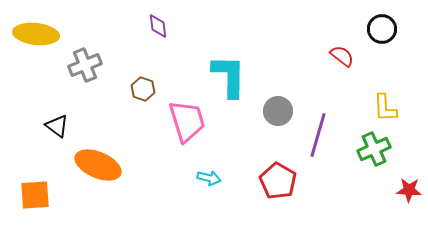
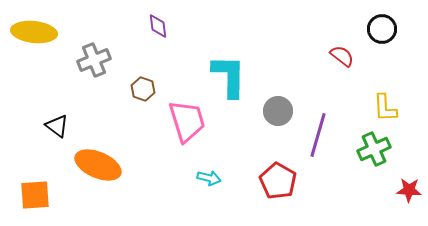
yellow ellipse: moved 2 px left, 2 px up
gray cross: moved 9 px right, 5 px up
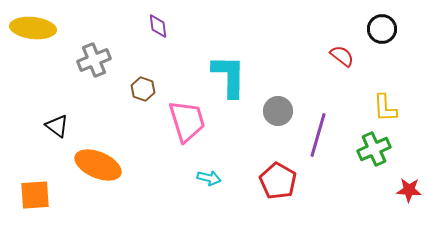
yellow ellipse: moved 1 px left, 4 px up
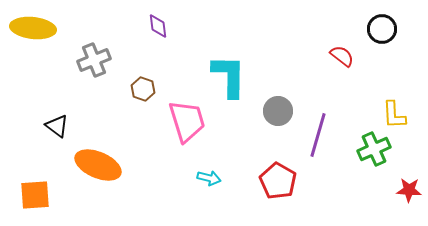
yellow L-shape: moved 9 px right, 7 px down
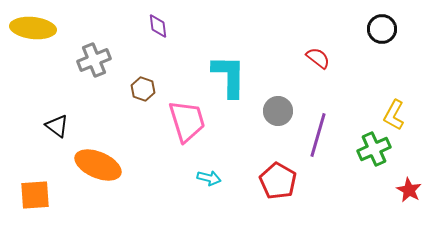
red semicircle: moved 24 px left, 2 px down
yellow L-shape: rotated 32 degrees clockwise
red star: rotated 25 degrees clockwise
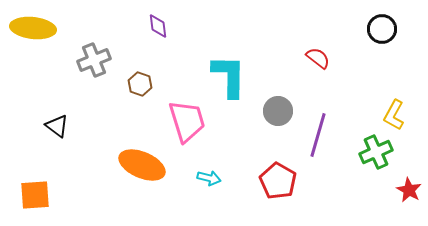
brown hexagon: moved 3 px left, 5 px up
green cross: moved 2 px right, 3 px down
orange ellipse: moved 44 px right
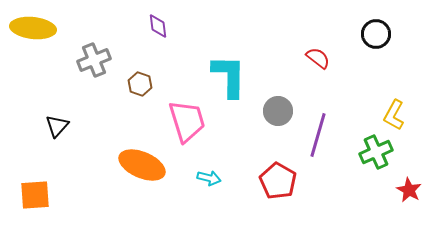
black circle: moved 6 px left, 5 px down
black triangle: rotated 35 degrees clockwise
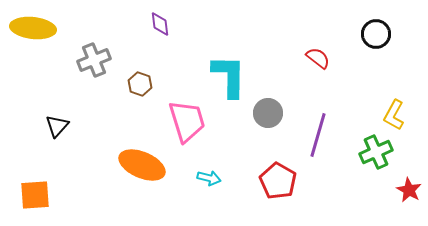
purple diamond: moved 2 px right, 2 px up
gray circle: moved 10 px left, 2 px down
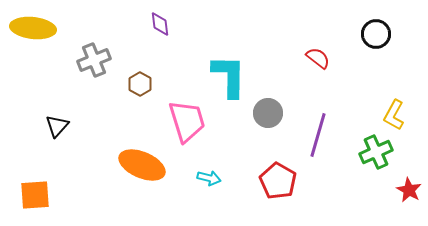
brown hexagon: rotated 10 degrees clockwise
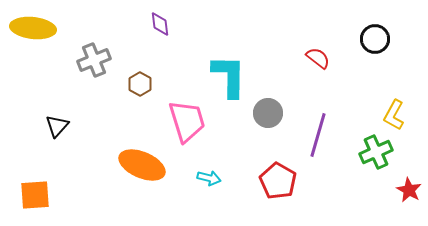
black circle: moved 1 px left, 5 px down
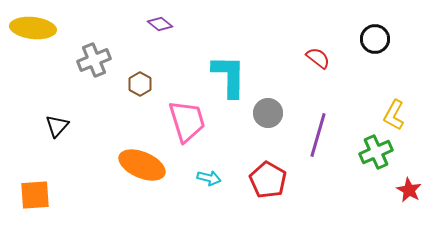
purple diamond: rotated 45 degrees counterclockwise
red pentagon: moved 10 px left, 1 px up
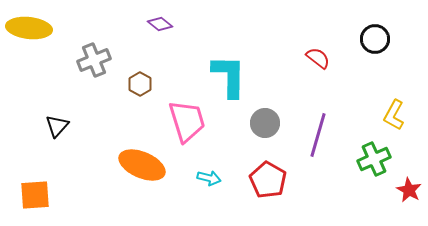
yellow ellipse: moved 4 px left
gray circle: moved 3 px left, 10 px down
green cross: moved 2 px left, 7 px down
